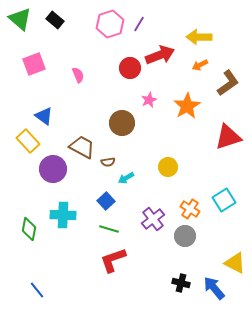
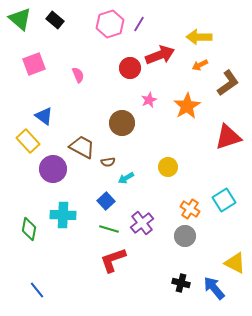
purple cross: moved 11 px left, 4 px down
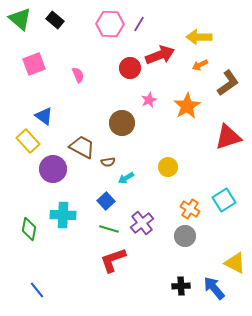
pink hexagon: rotated 20 degrees clockwise
black cross: moved 3 px down; rotated 18 degrees counterclockwise
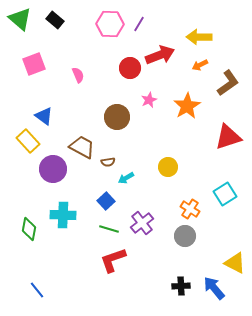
brown circle: moved 5 px left, 6 px up
cyan square: moved 1 px right, 6 px up
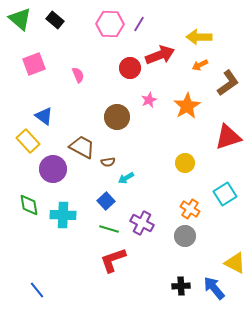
yellow circle: moved 17 px right, 4 px up
purple cross: rotated 25 degrees counterclockwise
green diamond: moved 24 px up; rotated 20 degrees counterclockwise
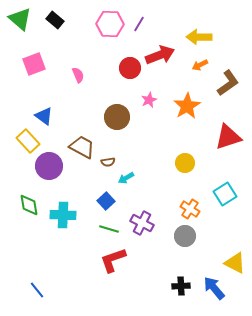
purple circle: moved 4 px left, 3 px up
